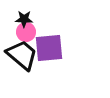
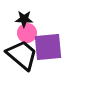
pink circle: moved 1 px right, 1 px down
purple square: moved 1 px left, 1 px up
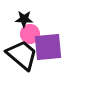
pink circle: moved 3 px right, 1 px down
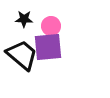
pink circle: moved 21 px right, 8 px up
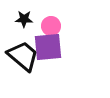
black trapezoid: moved 1 px right, 1 px down
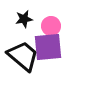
black star: rotated 12 degrees counterclockwise
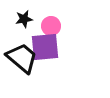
purple square: moved 3 px left
black trapezoid: moved 1 px left, 2 px down
